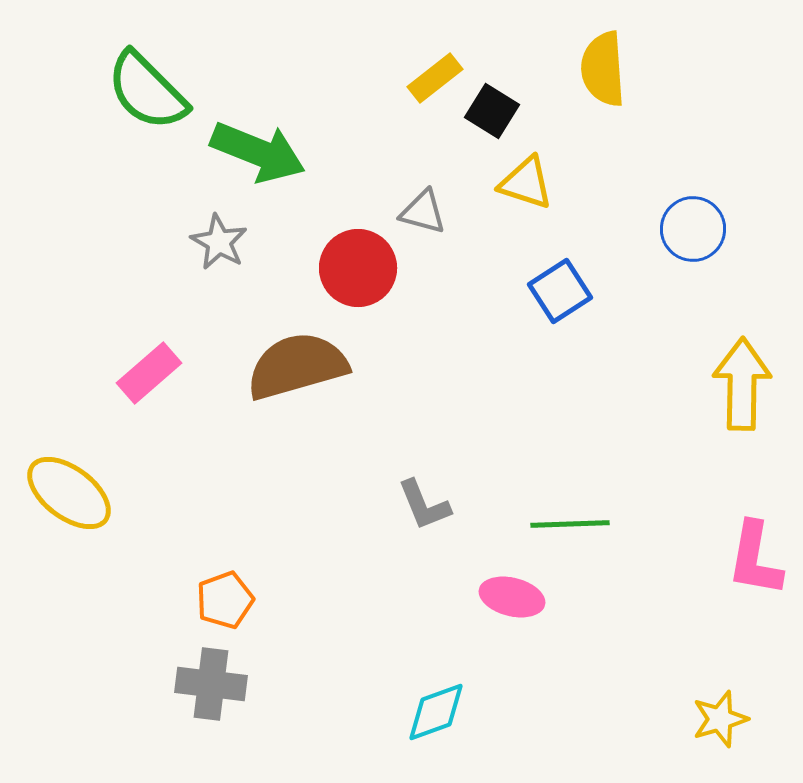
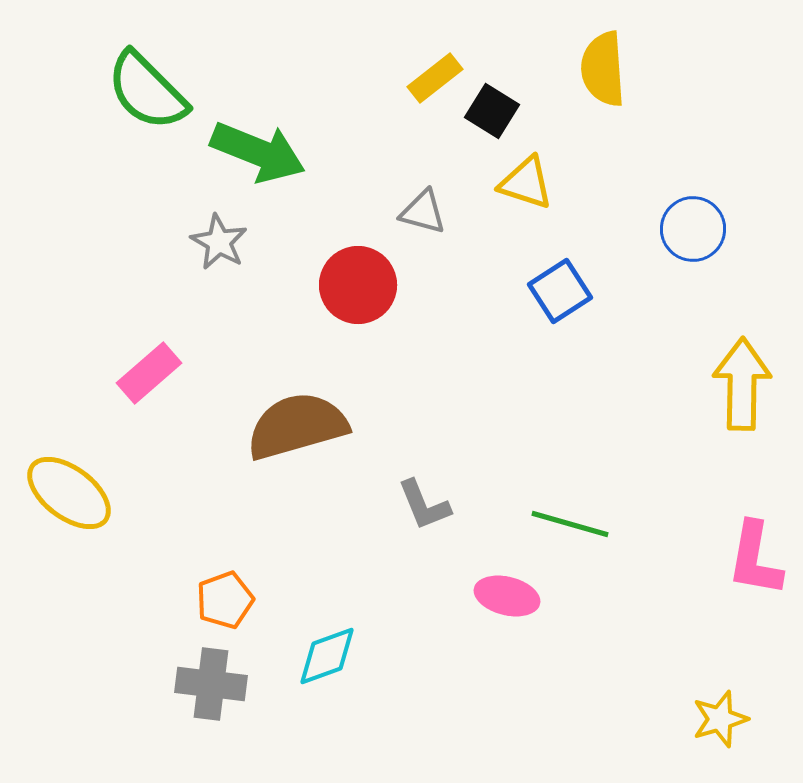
red circle: moved 17 px down
brown semicircle: moved 60 px down
green line: rotated 18 degrees clockwise
pink ellipse: moved 5 px left, 1 px up
cyan diamond: moved 109 px left, 56 px up
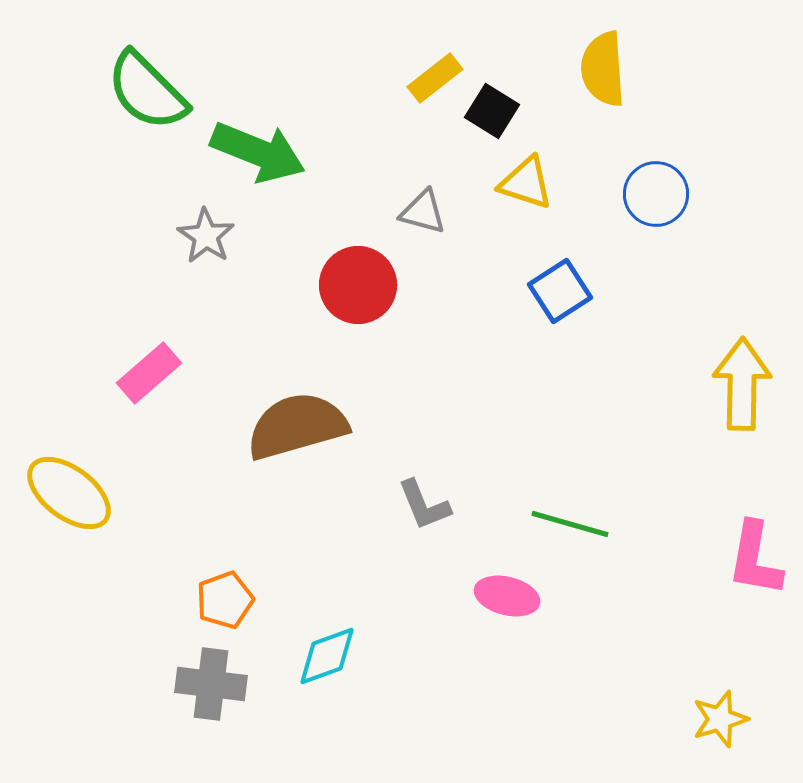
blue circle: moved 37 px left, 35 px up
gray star: moved 13 px left, 6 px up; rotated 4 degrees clockwise
